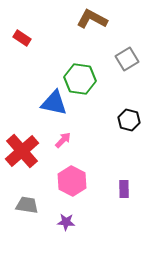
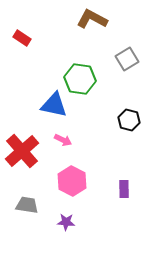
blue triangle: moved 2 px down
pink arrow: rotated 72 degrees clockwise
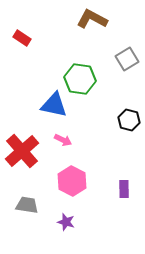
purple star: rotated 12 degrees clockwise
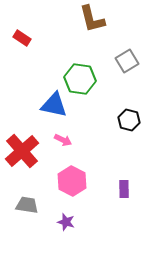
brown L-shape: rotated 132 degrees counterclockwise
gray square: moved 2 px down
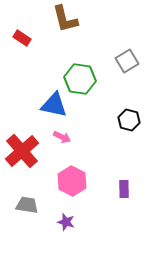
brown L-shape: moved 27 px left
pink arrow: moved 1 px left, 3 px up
